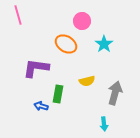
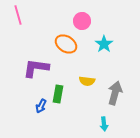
yellow semicircle: rotated 21 degrees clockwise
blue arrow: rotated 80 degrees counterclockwise
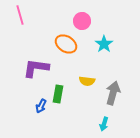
pink line: moved 2 px right
gray arrow: moved 2 px left
cyan arrow: rotated 24 degrees clockwise
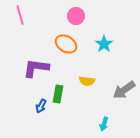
pink circle: moved 6 px left, 5 px up
gray arrow: moved 11 px right, 3 px up; rotated 140 degrees counterclockwise
